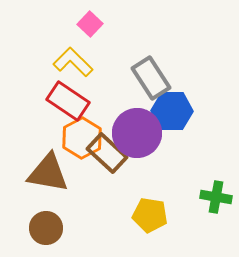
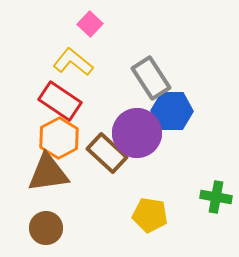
yellow L-shape: rotated 6 degrees counterclockwise
red rectangle: moved 8 px left
orange hexagon: moved 23 px left
brown triangle: rotated 18 degrees counterclockwise
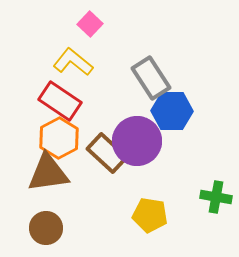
purple circle: moved 8 px down
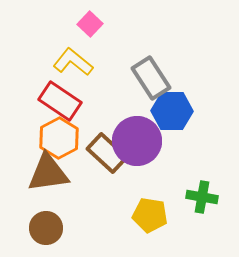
green cross: moved 14 px left
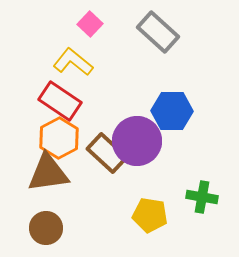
gray rectangle: moved 7 px right, 46 px up; rotated 15 degrees counterclockwise
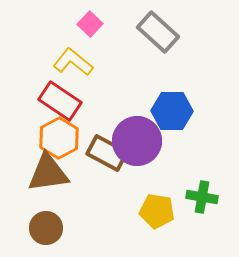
brown rectangle: rotated 15 degrees counterclockwise
yellow pentagon: moved 7 px right, 4 px up
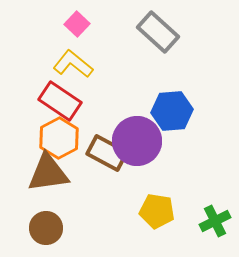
pink square: moved 13 px left
yellow L-shape: moved 2 px down
blue hexagon: rotated 6 degrees counterclockwise
green cross: moved 13 px right, 24 px down; rotated 36 degrees counterclockwise
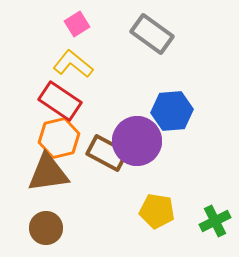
pink square: rotated 15 degrees clockwise
gray rectangle: moved 6 px left, 2 px down; rotated 6 degrees counterclockwise
orange hexagon: rotated 15 degrees clockwise
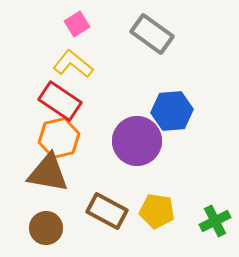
brown rectangle: moved 58 px down
brown triangle: rotated 18 degrees clockwise
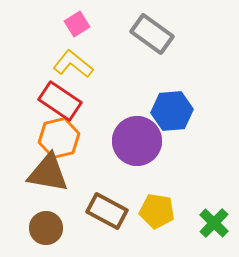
green cross: moved 1 px left, 2 px down; rotated 20 degrees counterclockwise
